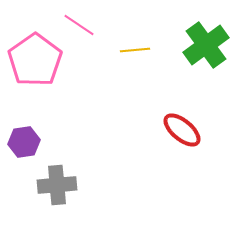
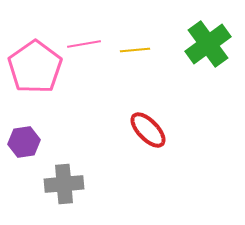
pink line: moved 5 px right, 19 px down; rotated 44 degrees counterclockwise
green cross: moved 2 px right, 1 px up
pink pentagon: moved 7 px down
red ellipse: moved 34 px left; rotated 6 degrees clockwise
gray cross: moved 7 px right, 1 px up
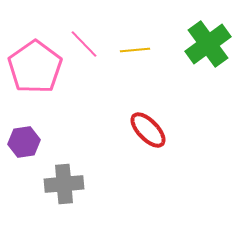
pink line: rotated 56 degrees clockwise
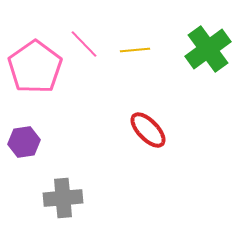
green cross: moved 5 px down
gray cross: moved 1 px left, 14 px down
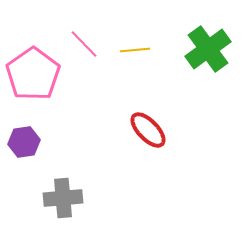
pink pentagon: moved 2 px left, 7 px down
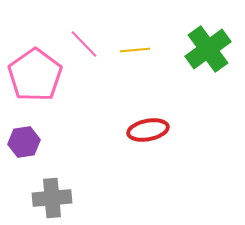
pink pentagon: moved 2 px right, 1 px down
red ellipse: rotated 57 degrees counterclockwise
gray cross: moved 11 px left
